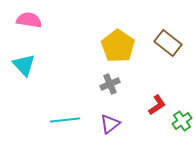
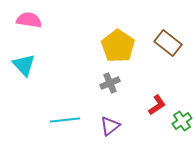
gray cross: moved 1 px up
purple triangle: moved 2 px down
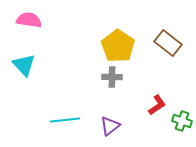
gray cross: moved 2 px right, 6 px up; rotated 24 degrees clockwise
green cross: rotated 36 degrees counterclockwise
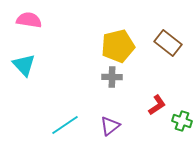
yellow pentagon: rotated 24 degrees clockwise
cyan line: moved 5 px down; rotated 28 degrees counterclockwise
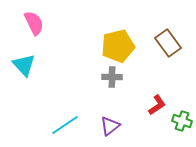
pink semicircle: moved 5 px right, 3 px down; rotated 55 degrees clockwise
brown rectangle: rotated 16 degrees clockwise
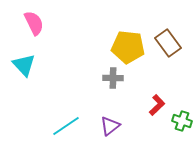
yellow pentagon: moved 10 px right, 1 px down; rotated 20 degrees clockwise
gray cross: moved 1 px right, 1 px down
red L-shape: rotated 10 degrees counterclockwise
cyan line: moved 1 px right, 1 px down
